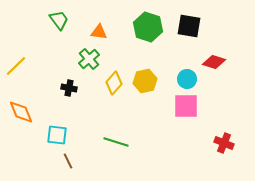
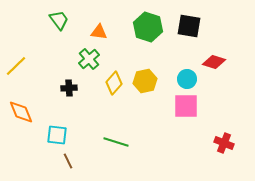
black cross: rotated 14 degrees counterclockwise
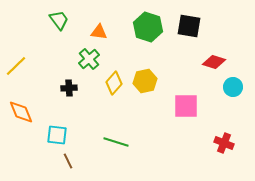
cyan circle: moved 46 px right, 8 px down
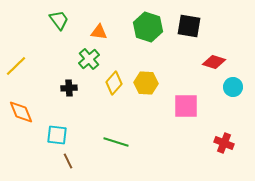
yellow hexagon: moved 1 px right, 2 px down; rotated 15 degrees clockwise
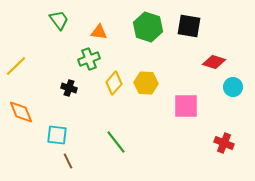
green cross: rotated 20 degrees clockwise
black cross: rotated 21 degrees clockwise
green line: rotated 35 degrees clockwise
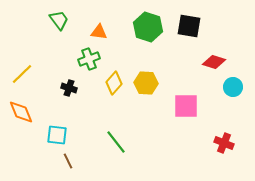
yellow line: moved 6 px right, 8 px down
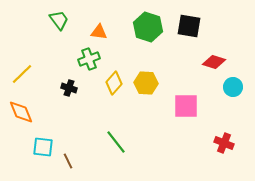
cyan square: moved 14 px left, 12 px down
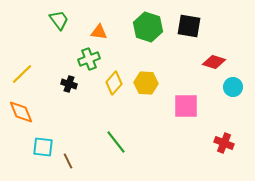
black cross: moved 4 px up
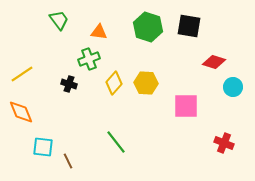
yellow line: rotated 10 degrees clockwise
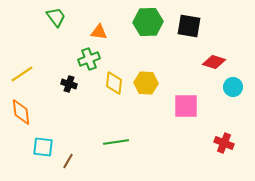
green trapezoid: moved 3 px left, 3 px up
green hexagon: moved 5 px up; rotated 20 degrees counterclockwise
yellow diamond: rotated 35 degrees counterclockwise
orange diamond: rotated 16 degrees clockwise
green line: rotated 60 degrees counterclockwise
brown line: rotated 56 degrees clockwise
